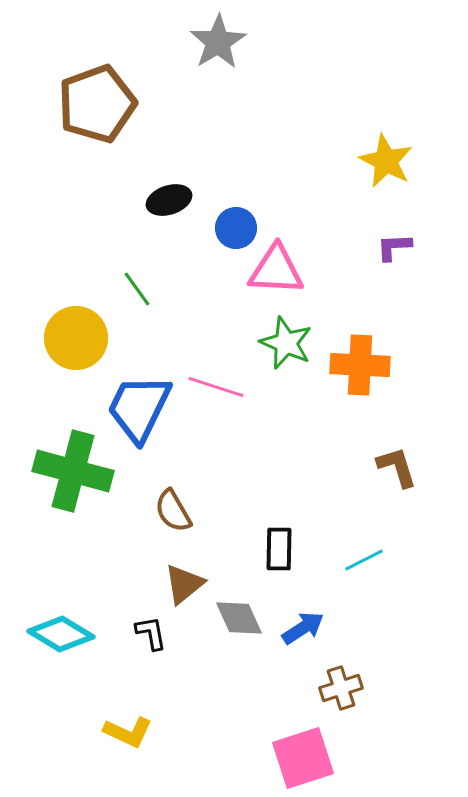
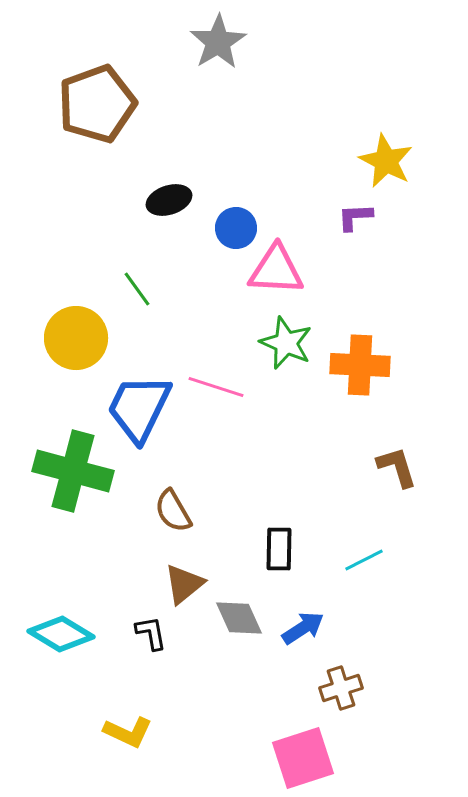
purple L-shape: moved 39 px left, 30 px up
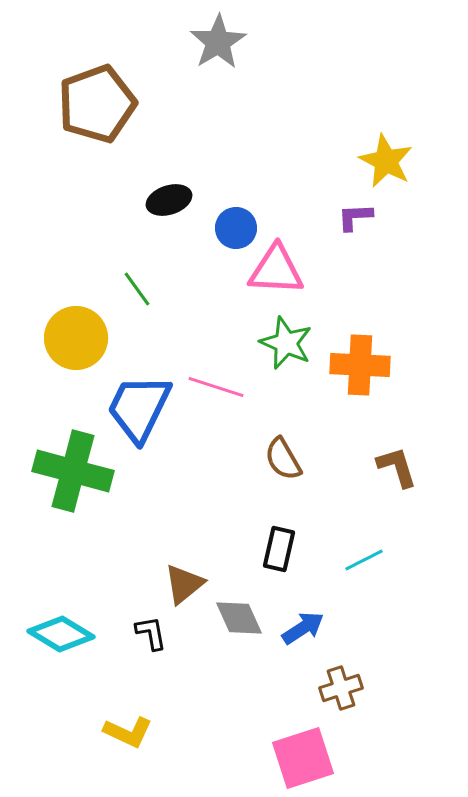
brown semicircle: moved 110 px right, 52 px up
black rectangle: rotated 12 degrees clockwise
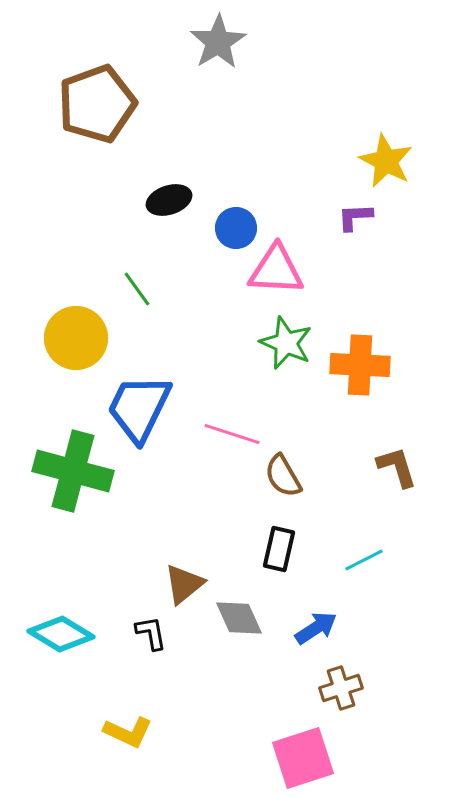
pink line: moved 16 px right, 47 px down
brown semicircle: moved 17 px down
blue arrow: moved 13 px right
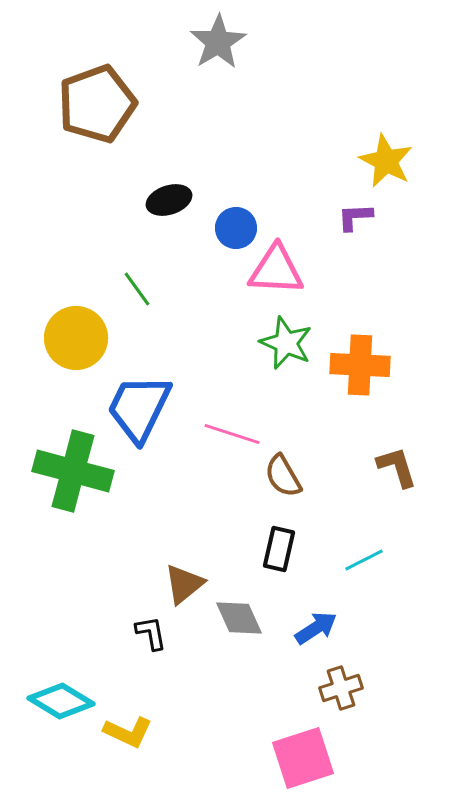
cyan diamond: moved 67 px down
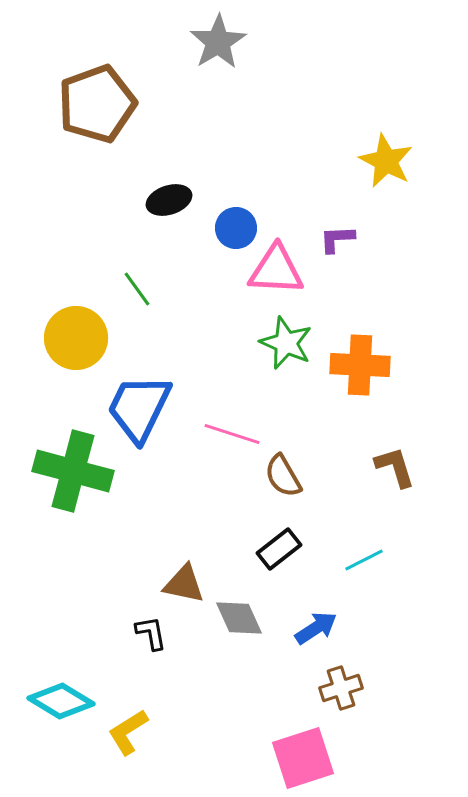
purple L-shape: moved 18 px left, 22 px down
brown L-shape: moved 2 px left
black rectangle: rotated 39 degrees clockwise
brown triangle: rotated 51 degrees clockwise
yellow L-shape: rotated 123 degrees clockwise
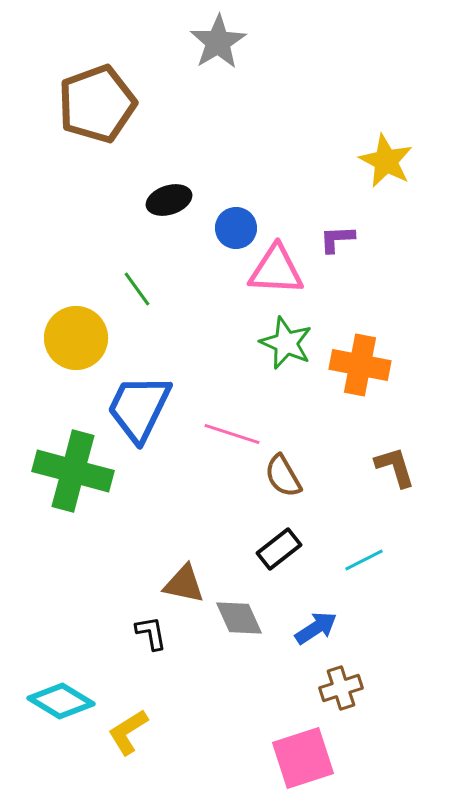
orange cross: rotated 8 degrees clockwise
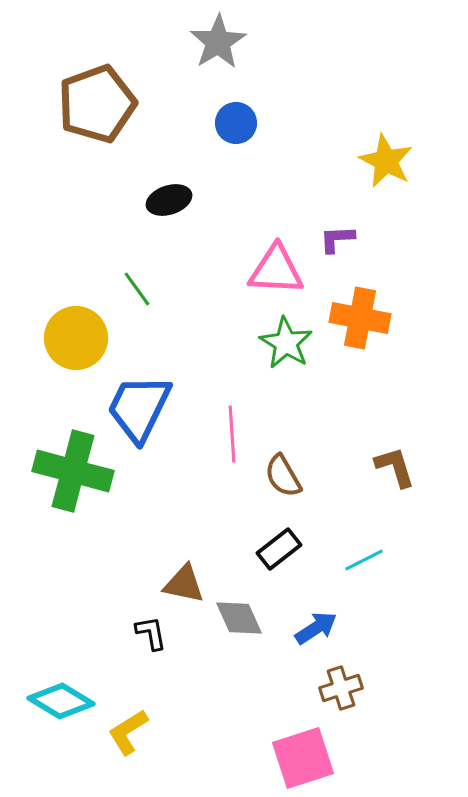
blue circle: moved 105 px up
green star: rotated 8 degrees clockwise
orange cross: moved 47 px up
pink line: rotated 68 degrees clockwise
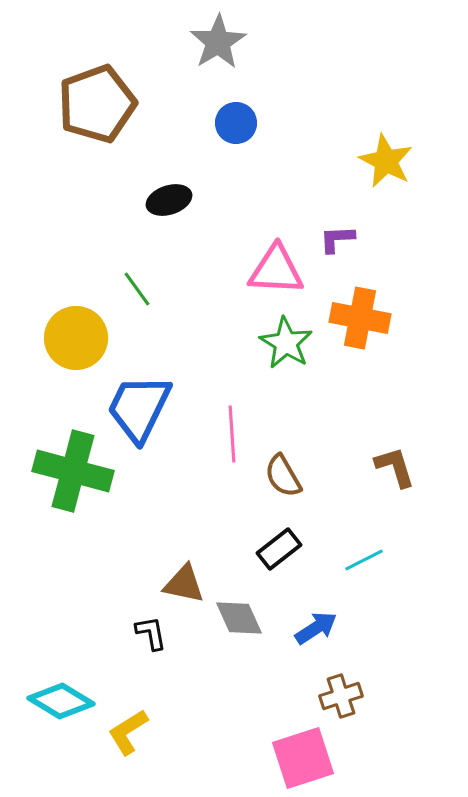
brown cross: moved 8 px down
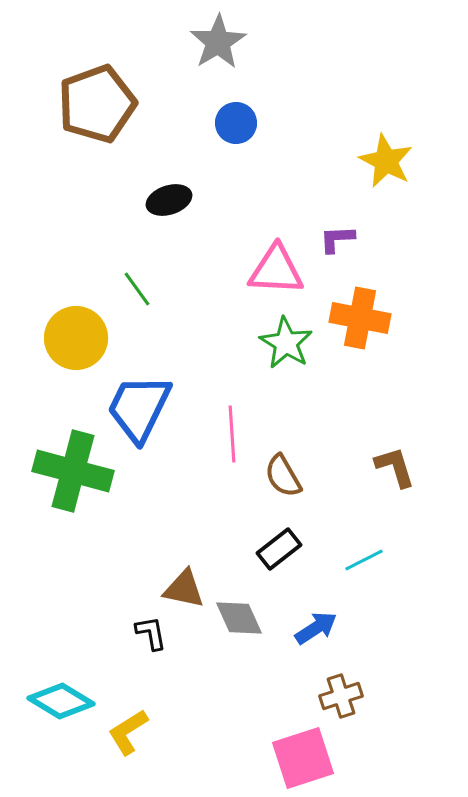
brown triangle: moved 5 px down
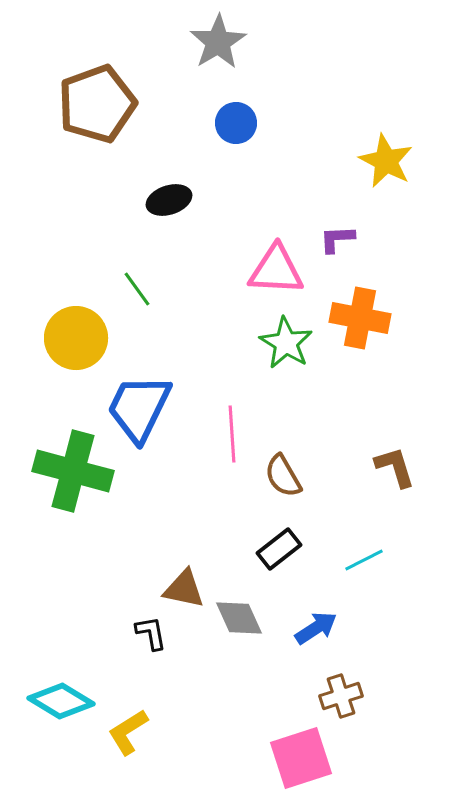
pink square: moved 2 px left
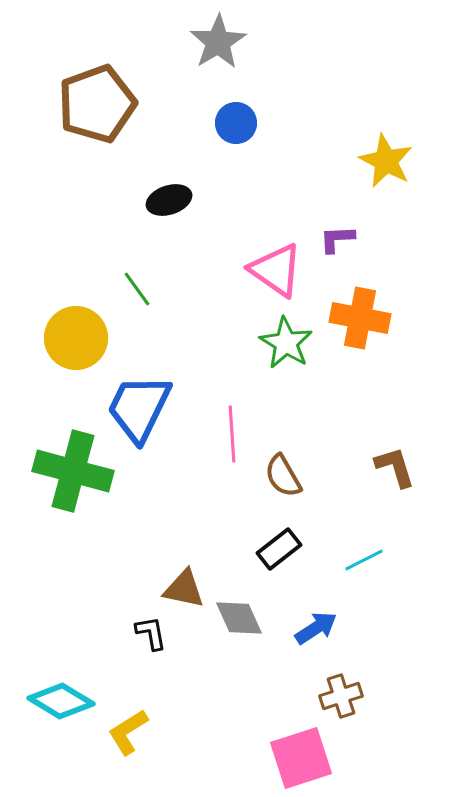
pink triangle: rotated 32 degrees clockwise
